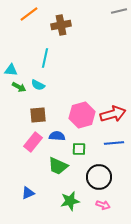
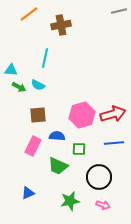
pink rectangle: moved 4 px down; rotated 12 degrees counterclockwise
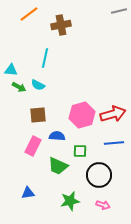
green square: moved 1 px right, 2 px down
black circle: moved 2 px up
blue triangle: rotated 16 degrees clockwise
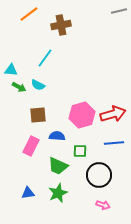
cyan line: rotated 24 degrees clockwise
pink rectangle: moved 2 px left
green star: moved 12 px left, 8 px up; rotated 12 degrees counterclockwise
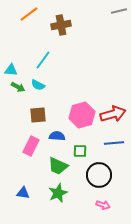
cyan line: moved 2 px left, 2 px down
green arrow: moved 1 px left
blue triangle: moved 5 px left; rotated 16 degrees clockwise
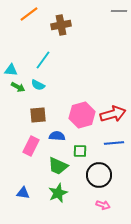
gray line: rotated 14 degrees clockwise
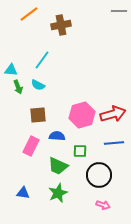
cyan line: moved 1 px left
green arrow: rotated 40 degrees clockwise
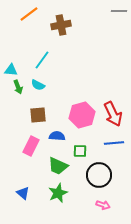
red arrow: rotated 80 degrees clockwise
blue triangle: rotated 32 degrees clockwise
